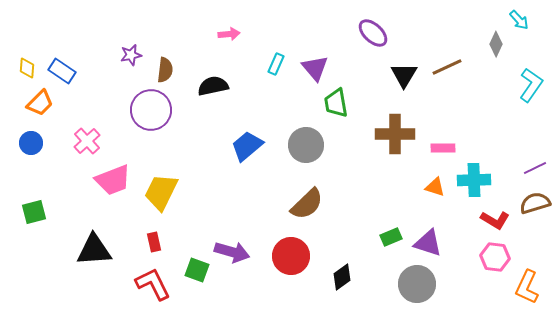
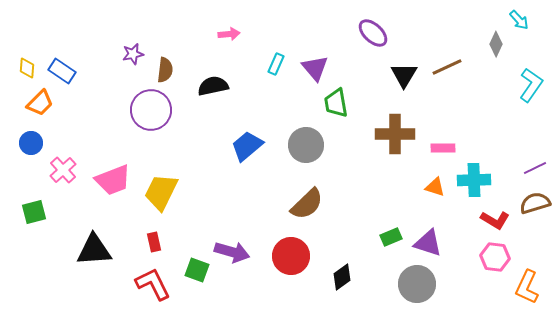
purple star at (131, 55): moved 2 px right, 1 px up
pink cross at (87, 141): moved 24 px left, 29 px down
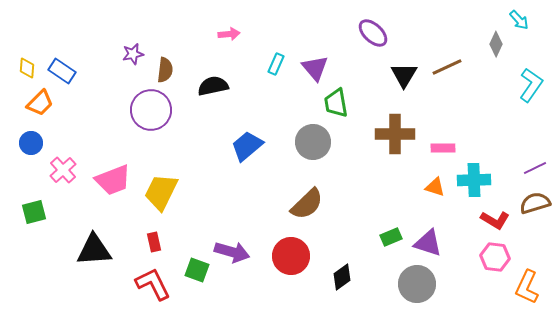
gray circle at (306, 145): moved 7 px right, 3 px up
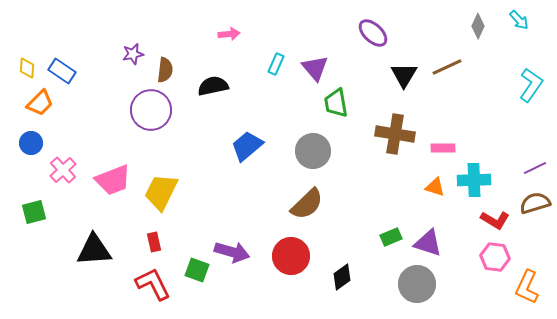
gray diamond at (496, 44): moved 18 px left, 18 px up
brown cross at (395, 134): rotated 9 degrees clockwise
gray circle at (313, 142): moved 9 px down
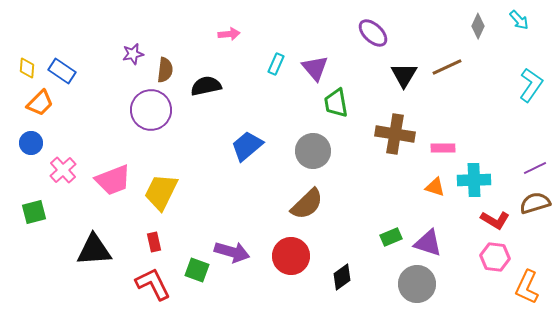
black semicircle at (213, 86): moved 7 px left
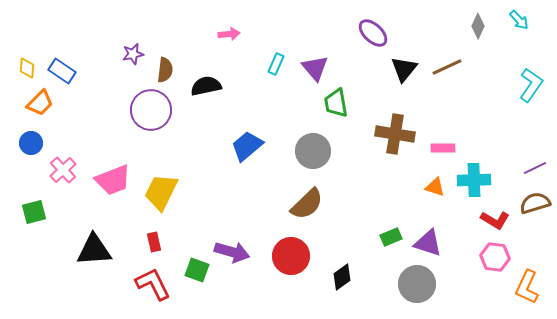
black triangle at (404, 75): moved 6 px up; rotated 8 degrees clockwise
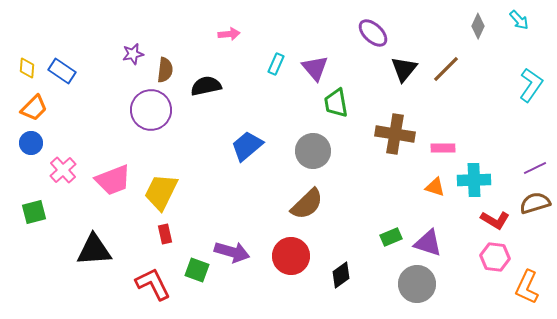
brown line at (447, 67): moved 1 px left, 2 px down; rotated 20 degrees counterclockwise
orange trapezoid at (40, 103): moved 6 px left, 5 px down
red rectangle at (154, 242): moved 11 px right, 8 px up
black diamond at (342, 277): moved 1 px left, 2 px up
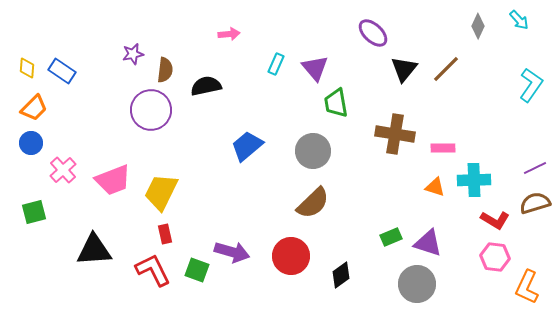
brown semicircle at (307, 204): moved 6 px right, 1 px up
red L-shape at (153, 284): moved 14 px up
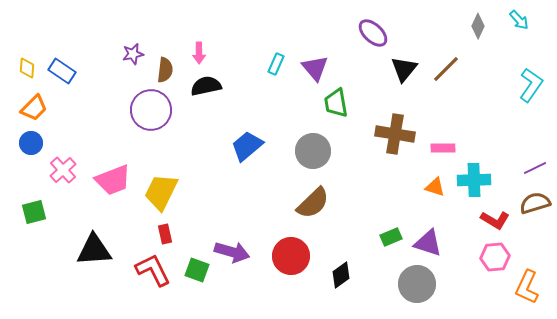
pink arrow at (229, 34): moved 30 px left, 19 px down; rotated 95 degrees clockwise
pink hexagon at (495, 257): rotated 12 degrees counterclockwise
